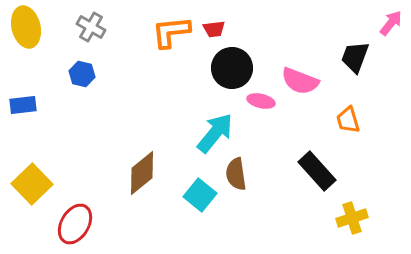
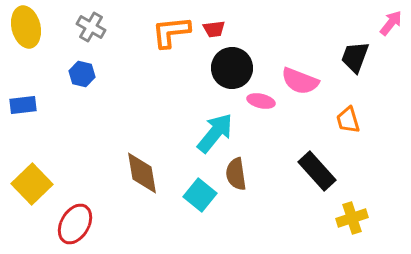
brown diamond: rotated 60 degrees counterclockwise
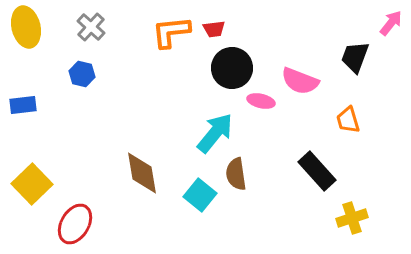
gray cross: rotated 12 degrees clockwise
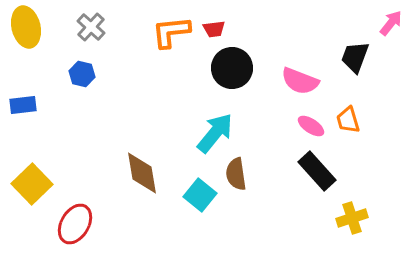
pink ellipse: moved 50 px right, 25 px down; rotated 20 degrees clockwise
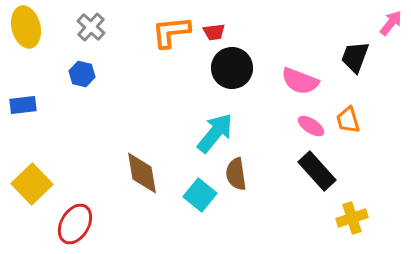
red trapezoid: moved 3 px down
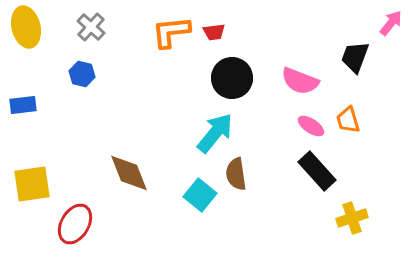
black circle: moved 10 px down
brown diamond: moved 13 px left; rotated 12 degrees counterclockwise
yellow square: rotated 36 degrees clockwise
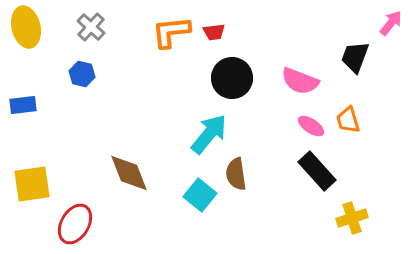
cyan arrow: moved 6 px left, 1 px down
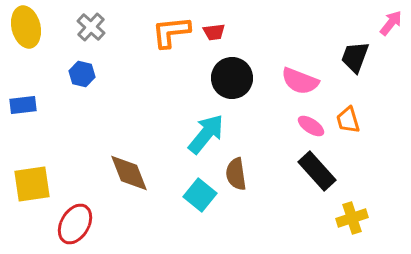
cyan arrow: moved 3 px left
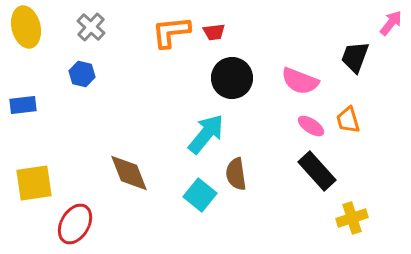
yellow square: moved 2 px right, 1 px up
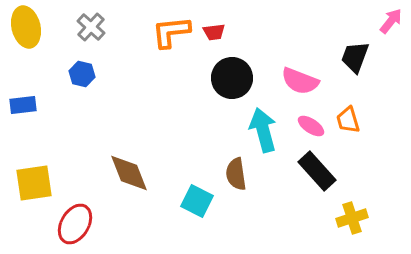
pink arrow: moved 2 px up
cyan arrow: moved 57 px right, 4 px up; rotated 54 degrees counterclockwise
cyan square: moved 3 px left, 6 px down; rotated 12 degrees counterclockwise
